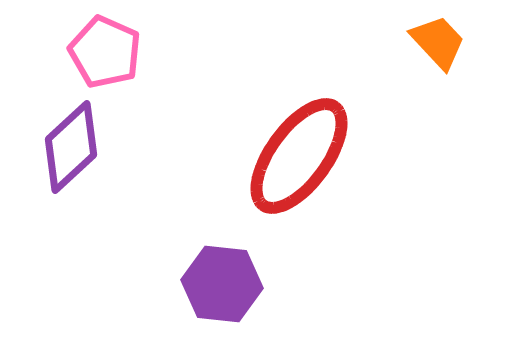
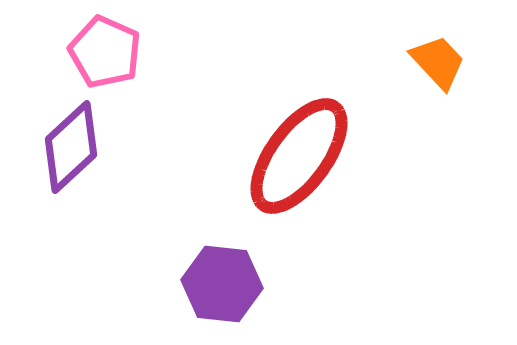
orange trapezoid: moved 20 px down
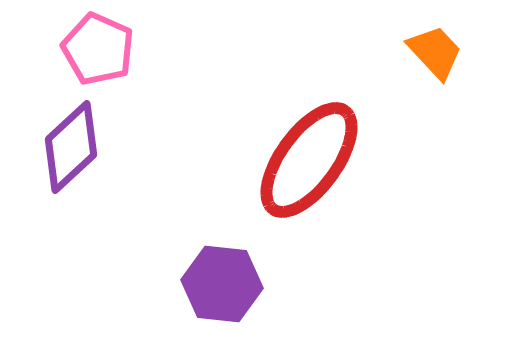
pink pentagon: moved 7 px left, 3 px up
orange trapezoid: moved 3 px left, 10 px up
red ellipse: moved 10 px right, 4 px down
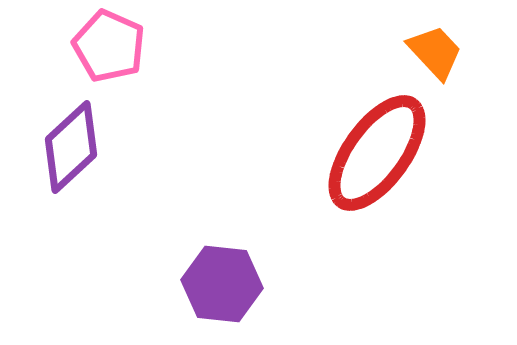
pink pentagon: moved 11 px right, 3 px up
red ellipse: moved 68 px right, 7 px up
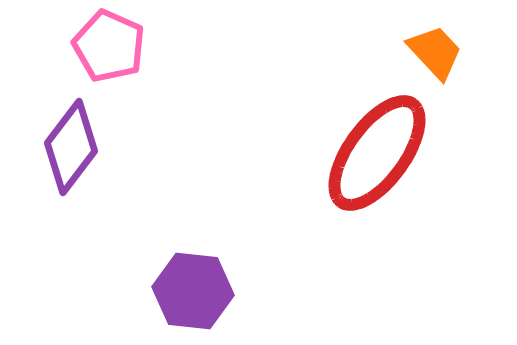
purple diamond: rotated 10 degrees counterclockwise
purple hexagon: moved 29 px left, 7 px down
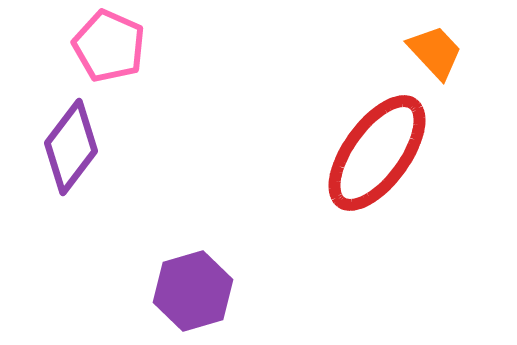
purple hexagon: rotated 22 degrees counterclockwise
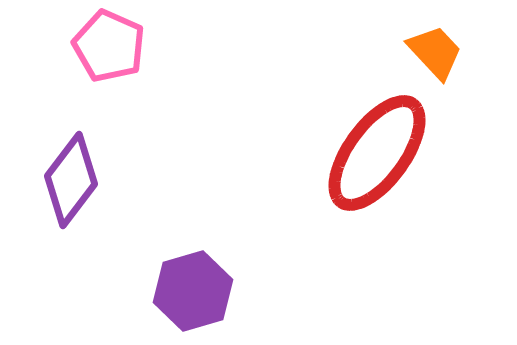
purple diamond: moved 33 px down
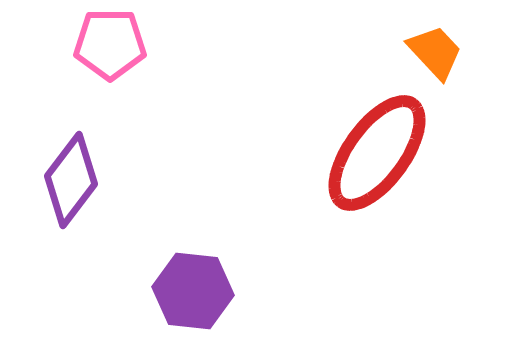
pink pentagon: moved 1 px right, 2 px up; rotated 24 degrees counterclockwise
purple hexagon: rotated 22 degrees clockwise
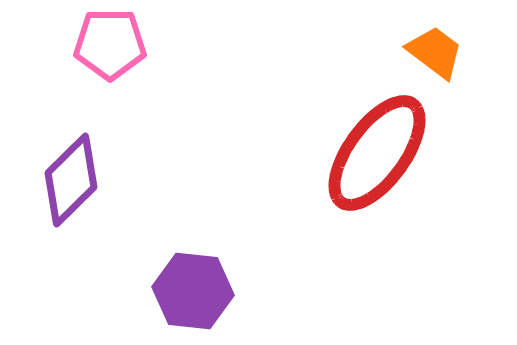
orange trapezoid: rotated 10 degrees counterclockwise
purple diamond: rotated 8 degrees clockwise
